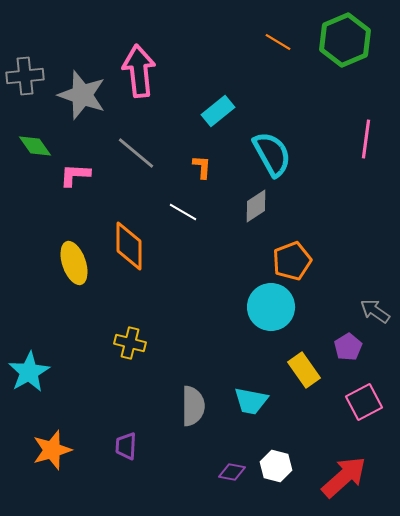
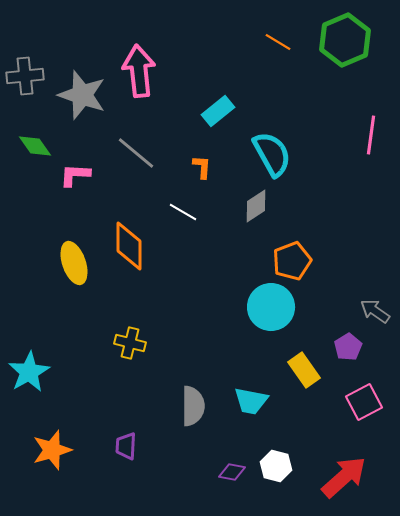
pink line: moved 5 px right, 4 px up
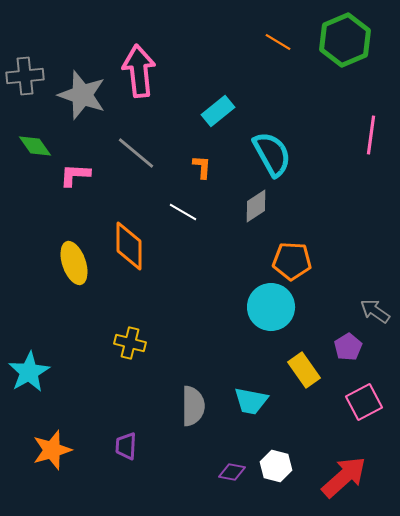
orange pentagon: rotated 24 degrees clockwise
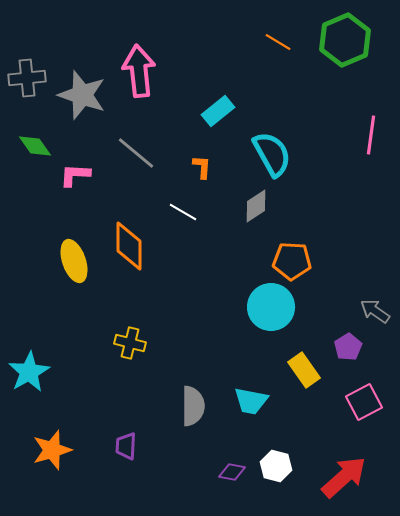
gray cross: moved 2 px right, 2 px down
yellow ellipse: moved 2 px up
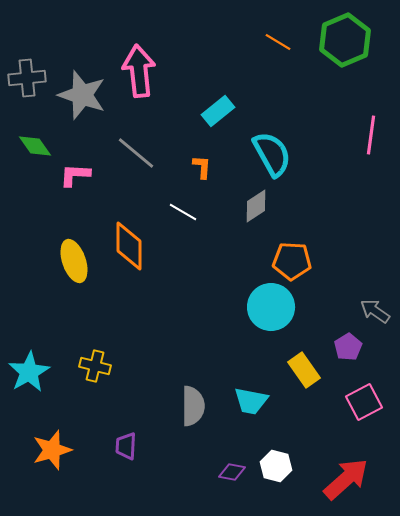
yellow cross: moved 35 px left, 23 px down
red arrow: moved 2 px right, 2 px down
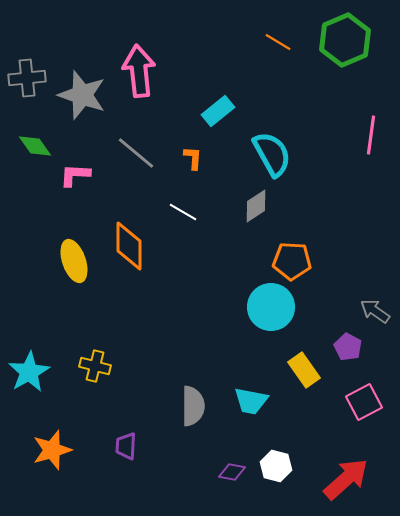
orange L-shape: moved 9 px left, 9 px up
purple pentagon: rotated 12 degrees counterclockwise
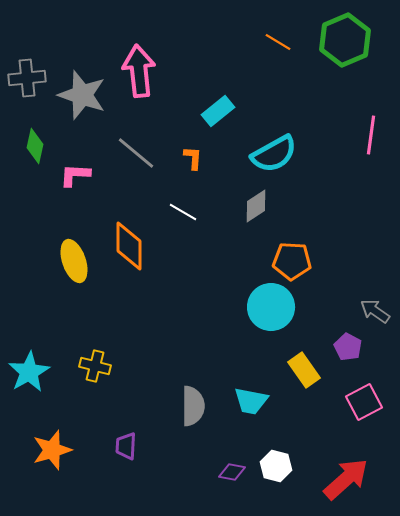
green diamond: rotated 48 degrees clockwise
cyan semicircle: moved 2 px right; rotated 90 degrees clockwise
